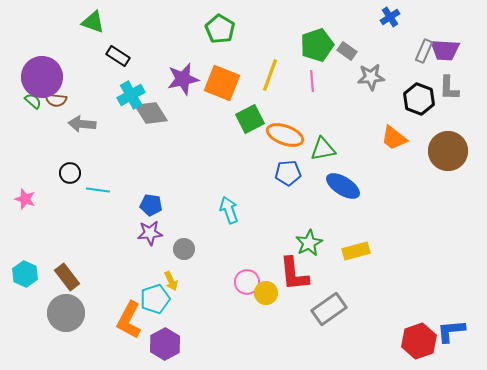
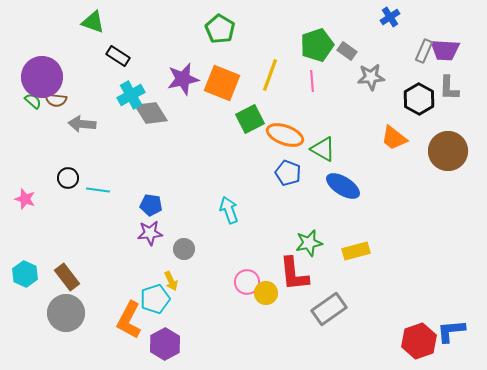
black hexagon at (419, 99): rotated 8 degrees clockwise
green triangle at (323, 149): rotated 40 degrees clockwise
black circle at (70, 173): moved 2 px left, 5 px down
blue pentagon at (288, 173): rotated 25 degrees clockwise
green star at (309, 243): rotated 16 degrees clockwise
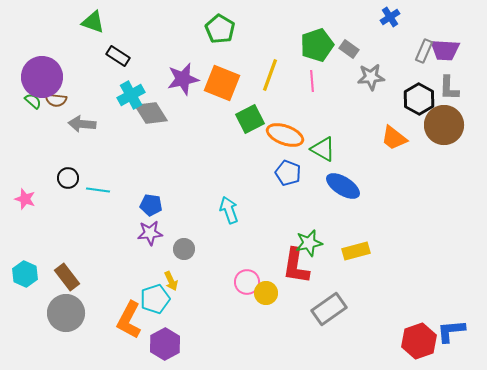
gray rectangle at (347, 51): moved 2 px right, 2 px up
brown circle at (448, 151): moved 4 px left, 26 px up
red L-shape at (294, 274): moved 2 px right, 8 px up; rotated 15 degrees clockwise
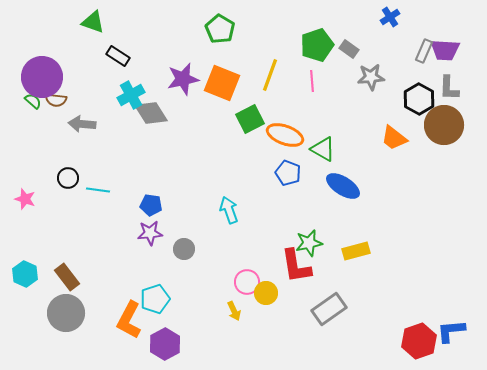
red L-shape at (296, 266): rotated 18 degrees counterclockwise
yellow arrow at (171, 281): moved 63 px right, 30 px down
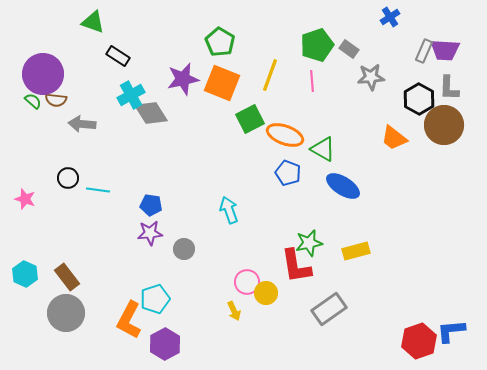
green pentagon at (220, 29): moved 13 px down
purple circle at (42, 77): moved 1 px right, 3 px up
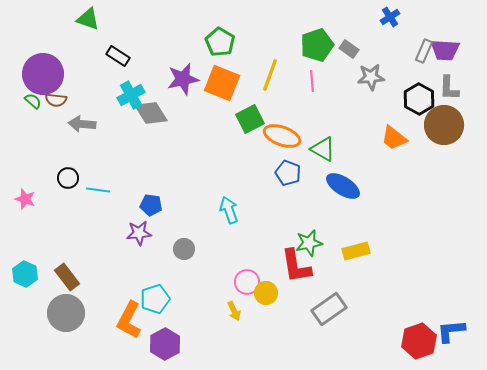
green triangle at (93, 22): moved 5 px left, 3 px up
orange ellipse at (285, 135): moved 3 px left, 1 px down
purple star at (150, 233): moved 11 px left
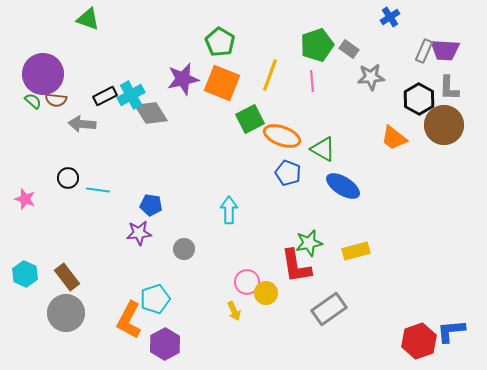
black rectangle at (118, 56): moved 13 px left, 40 px down; rotated 60 degrees counterclockwise
cyan arrow at (229, 210): rotated 20 degrees clockwise
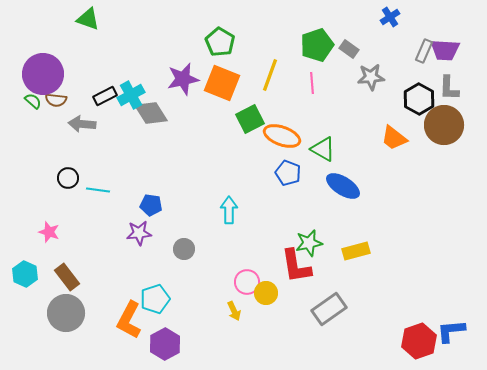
pink line at (312, 81): moved 2 px down
pink star at (25, 199): moved 24 px right, 33 px down
